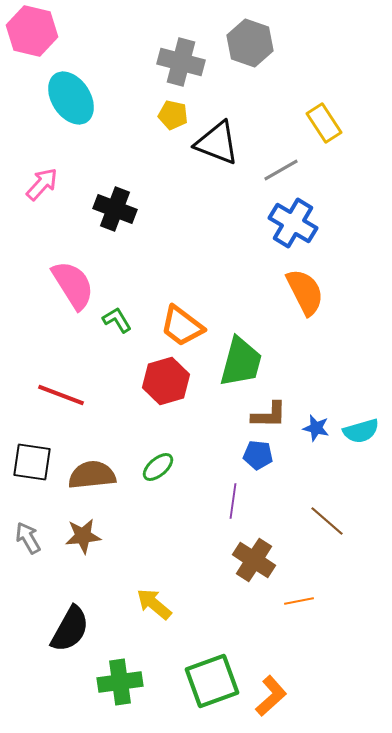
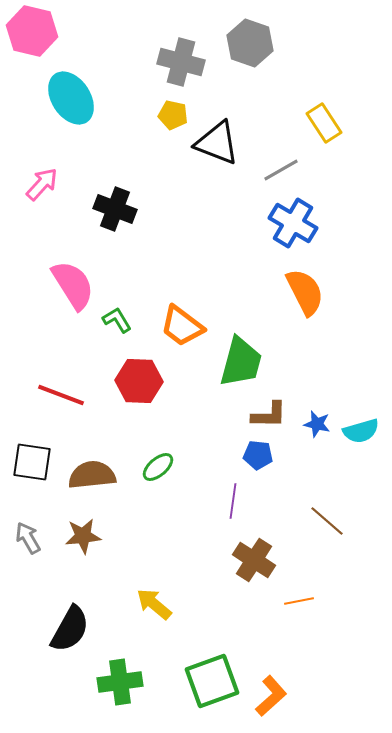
red hexagon: moved 27 px left; rotated 18 degrees clockwise
blue star: moved 1 px right, 4 px up
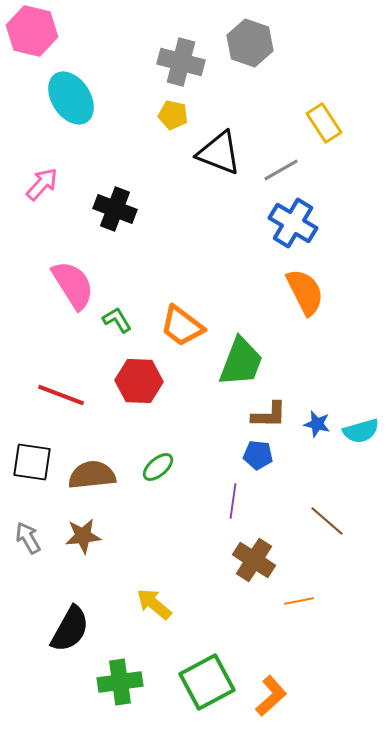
black triangle: moved 2 px right, 10 px down
green trapezoid: rotated 6 degrees clockwise
green square: moved 5 px left, 1 px down; rotated 8 degrees counterclockwise
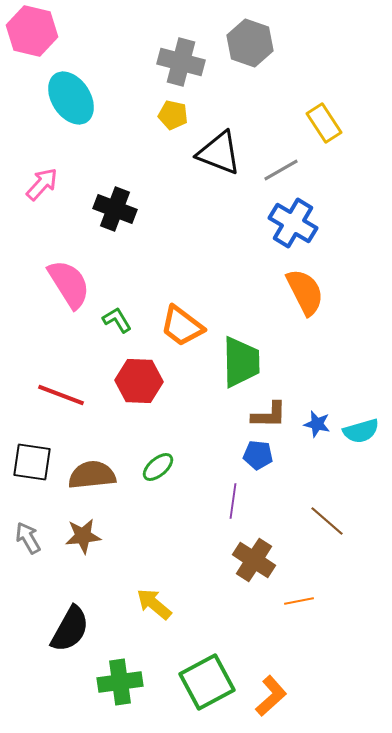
pink semicircle: moved 4 px left, 1 px up
green trapezoid: rotated 22 degrees counterclockwise
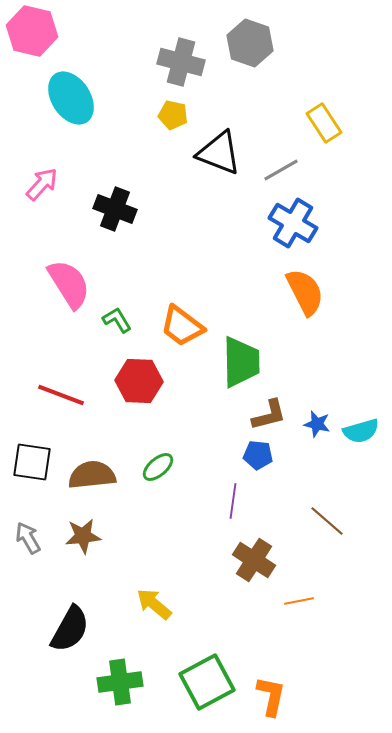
brown L-shape: rotated 15 degrees counterclockwise
orange L-shape: rotated 36 degrees counterclockwise
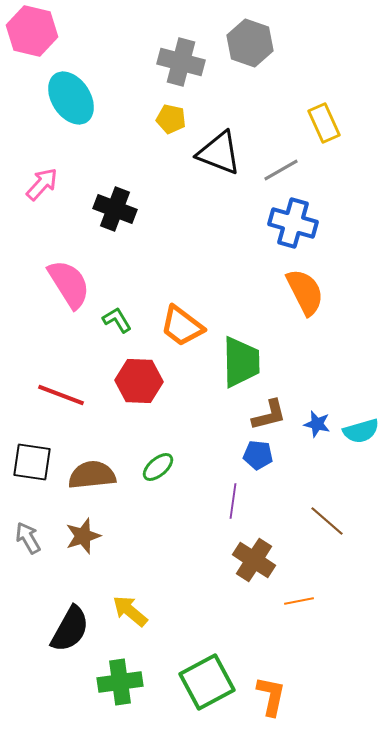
yellow pentagon: moved 2 px left, 4 px down
yellow rectangle: rotated 9 degrees clockwise
blue cross: rotated 15 degrees counterclockwise
brown star: rotated 12 degrees counterclockwise
yellow arrow: moved 24 px left, 7 px down
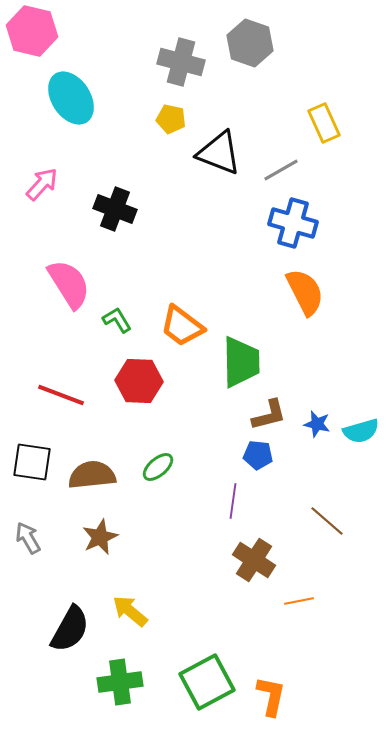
brown star: moved 17 px right, 1 px down; rotated 6 degrees counterclockwise
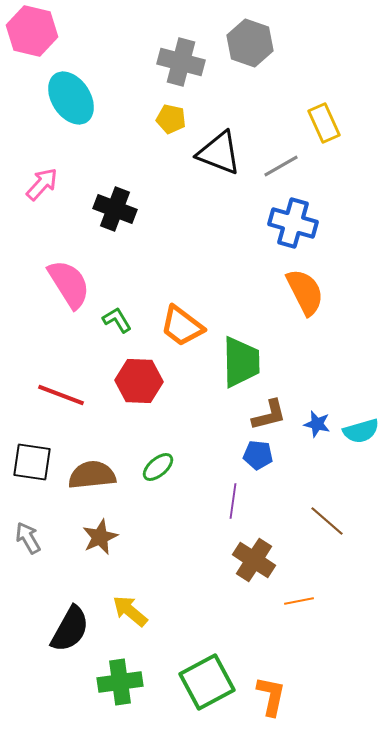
gray line: moved 4 px up
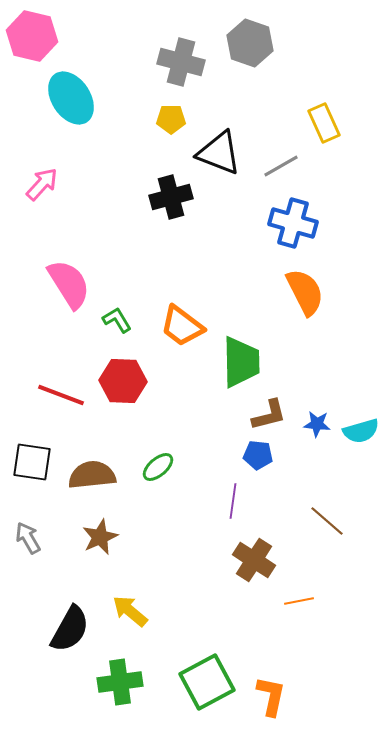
pink hexagon: moved 5 px down
yellow pentagon: rotated 12 degrees counterclockwise
black cross: moved 56 px right, 12 px up; rotated 36 degrees counterclockwise
red hexagon: moved 16 px left
blue star: rotated 8 degrees counterclockwise
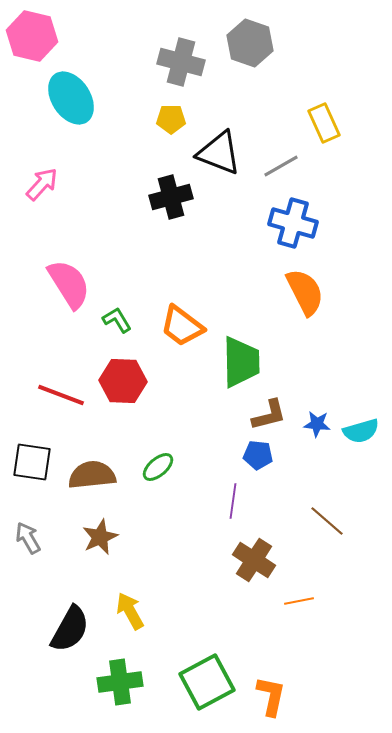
yellow arrow: rotated 21 degrees clockwise
